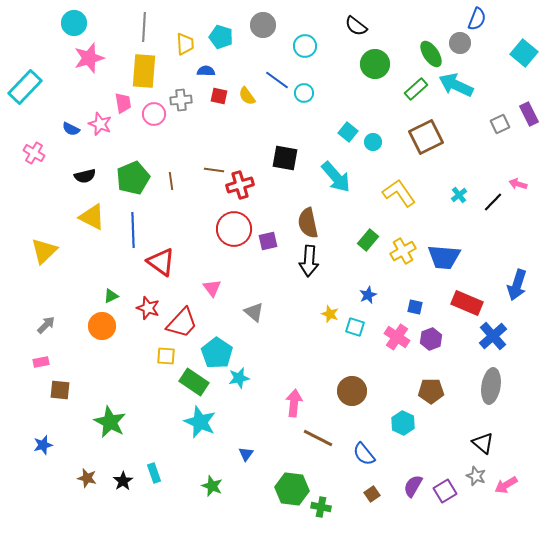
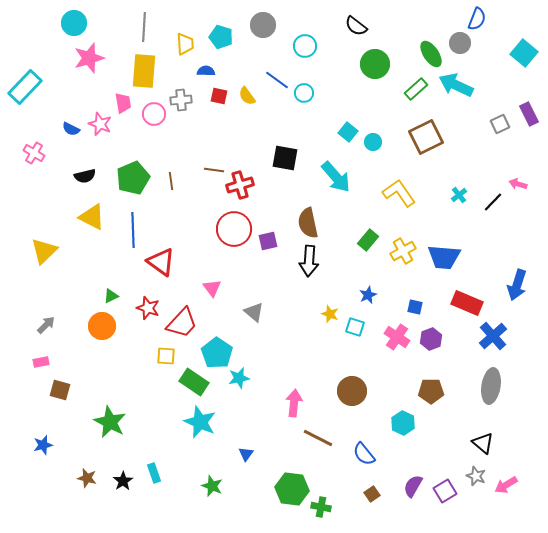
brown square at (60, 390): rotated 10 degrees clockwise
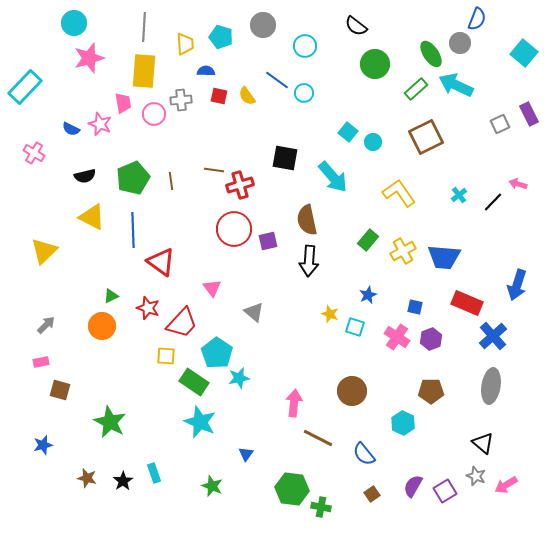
cyan arrow at (336, 177): moved 3 px left
brown semicircle at (308, 223): moved 1 px left, 3 px up
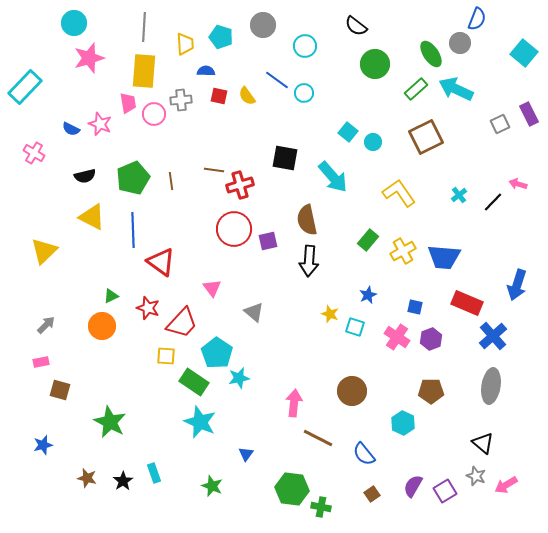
cyan arrow at (456, 85): moved 4 px down
pink trapezoid at (123, 103): moved 5 px right
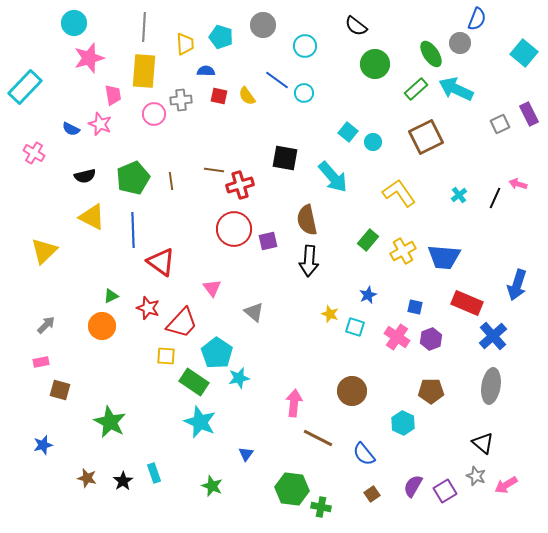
pink trapezoid at (128, 103): moved 15 px left, 8 px up
black line at (493, 202): moved 2 px right, 4 px up; rotated 20 degrees counterclockwise
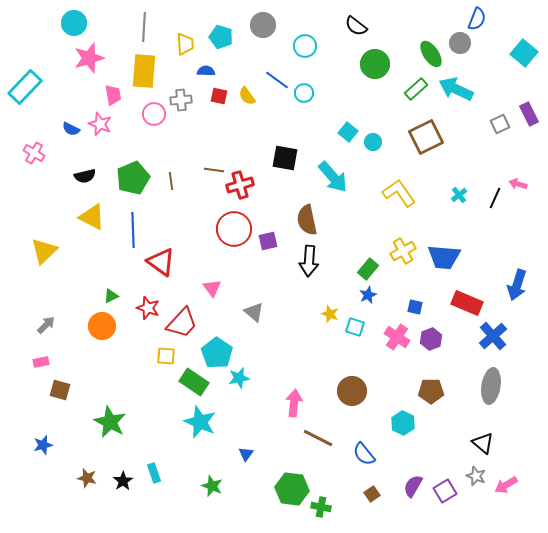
green rectangle at (368, 240): moved 29 px down
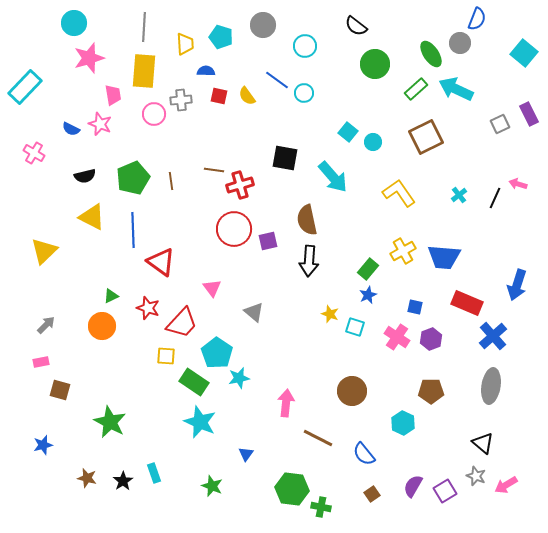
pink arrow at (294, 403): moved 8 px left
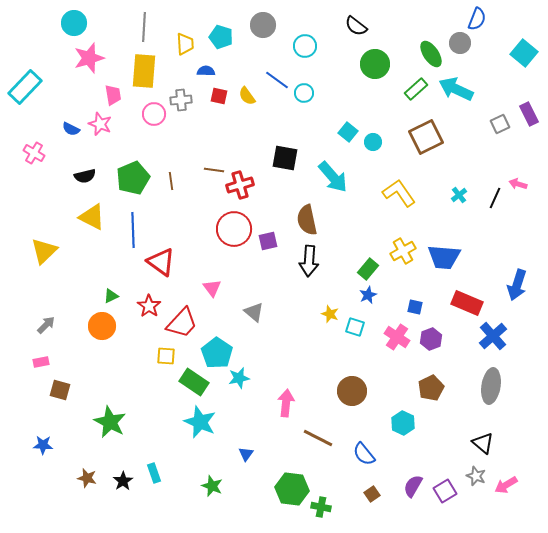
red star at (148, 308): moved 1 px right, 2 px up; rotated 15 degrees clockwise
brown pentagon at (431, 391): moved 3 px up; rotated 25 degrees counterclockwise
blue star at (43, 445): rotated 18 degrees clockwise
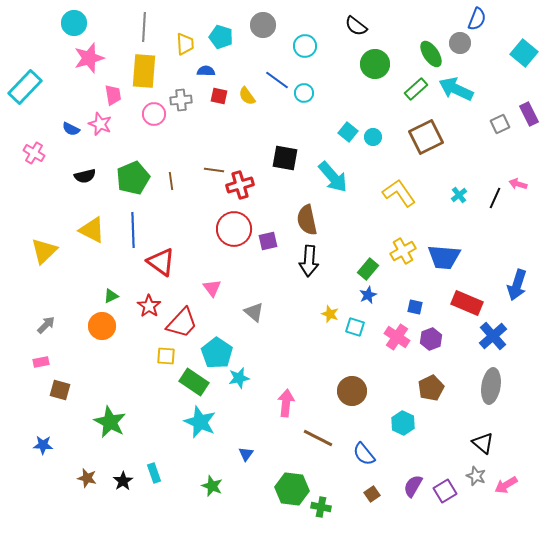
cyan circle at (373, 142): moved 5 px up
yellow triangle at (92, 217): moved 13 px down
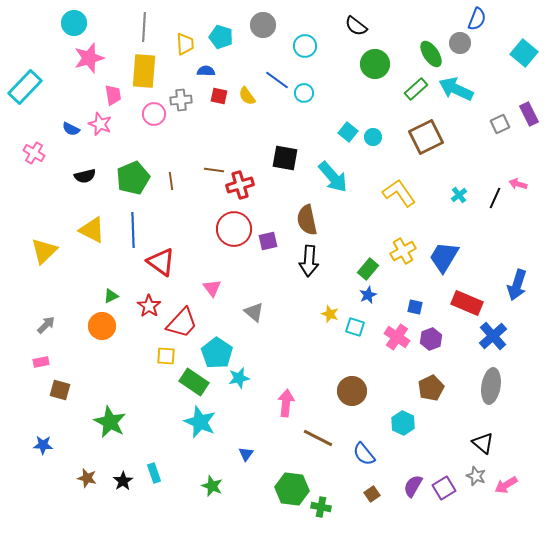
blue trapezoid at (444, 257): rotated 116 degrees clockwise
purple square at (445, 491): moved 1 px left, 3 px up
